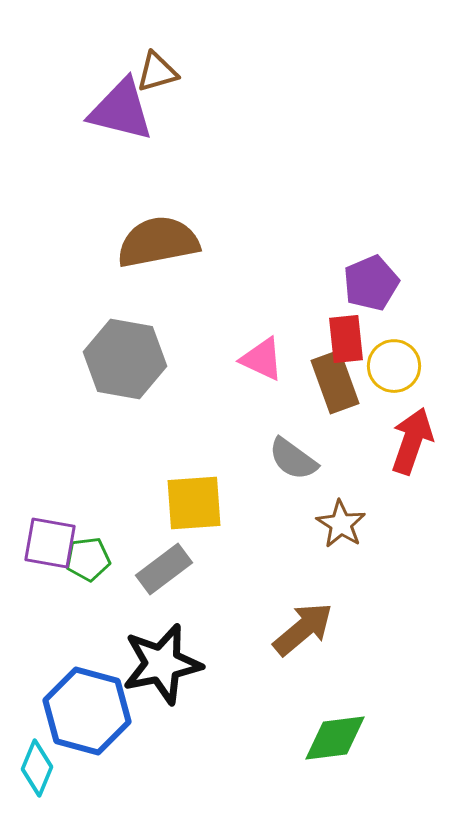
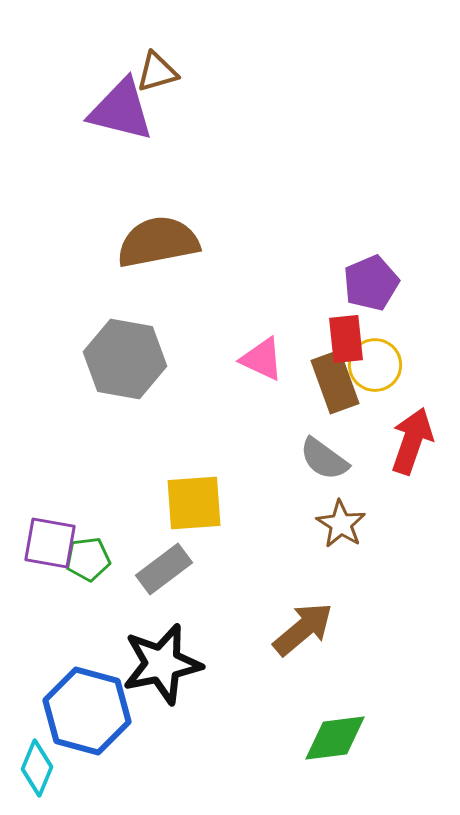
yellow circle: moved 19 px left, 1 px up
gray semicircle: moved 31 px right
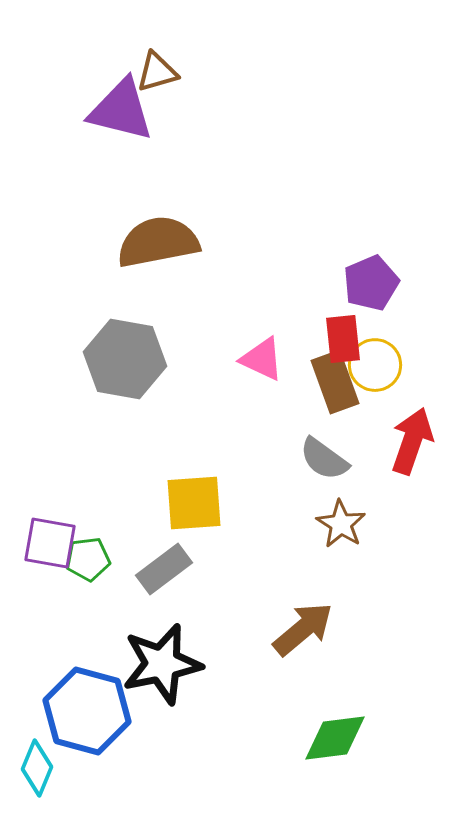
red rectangle: moved 3 px left
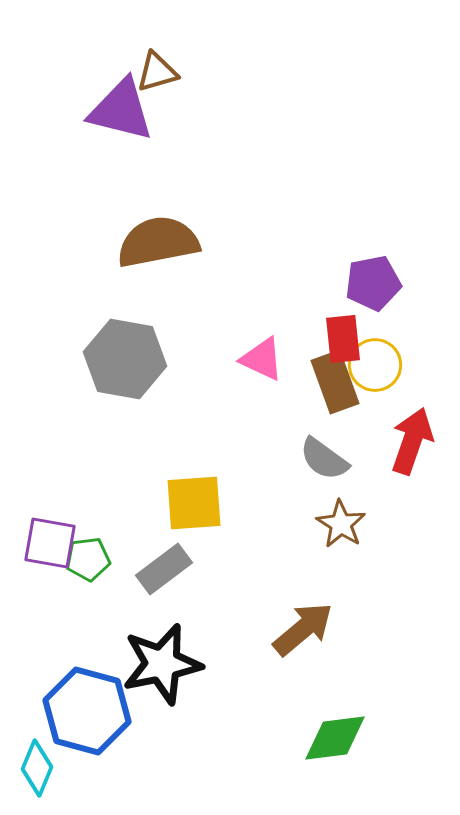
purple pentagon: moved 2 px right; rotated 12 degrees clockwise
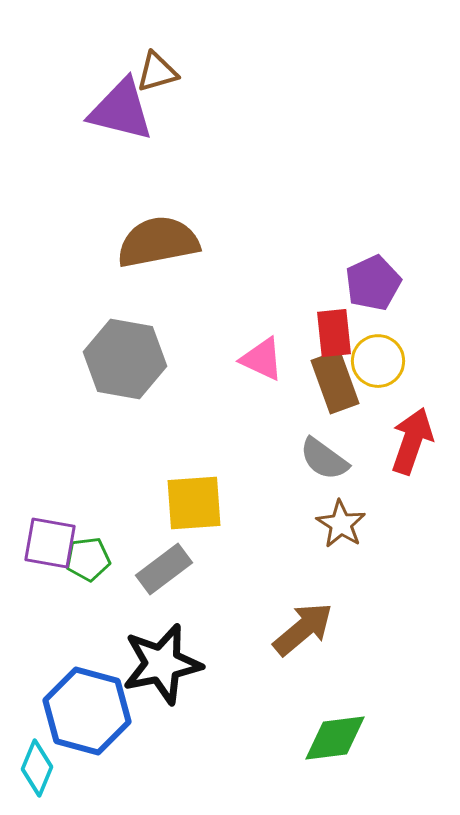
purple pentagon: rotated 14 degrees counterclockwise
red rectangle: moved 9 px left, 6 px up
yellow circle: moved 3 px right, 4 px up
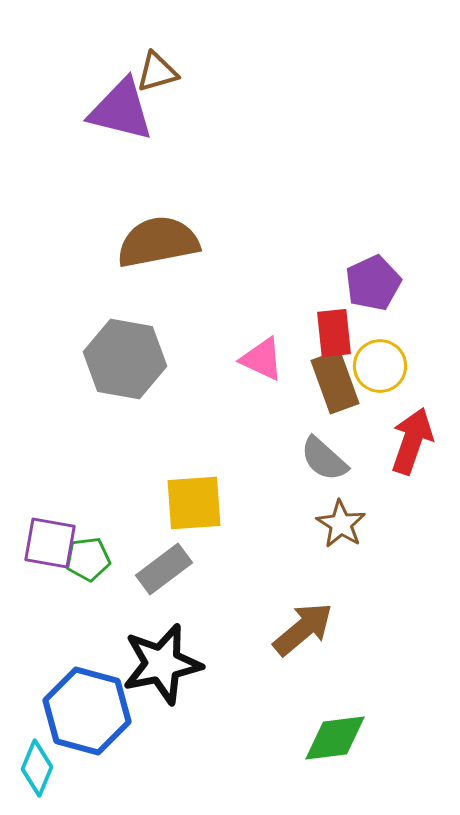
yellow circle: moved 2 px right, 5 px down
gray semicircle: rotated 6 degrees clockwise
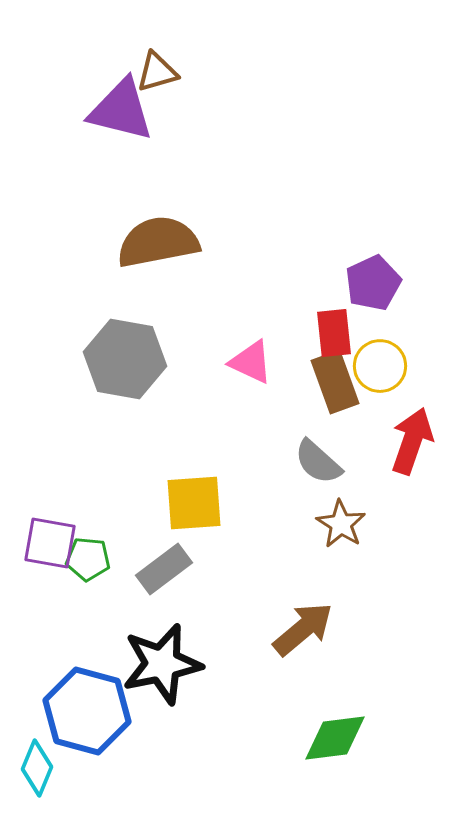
pink triangle: moved 11 px left, 3 px down
gray semicircle: moved 6 px left, 3 px down
green pentagon: rotated 12 degrees clockwise
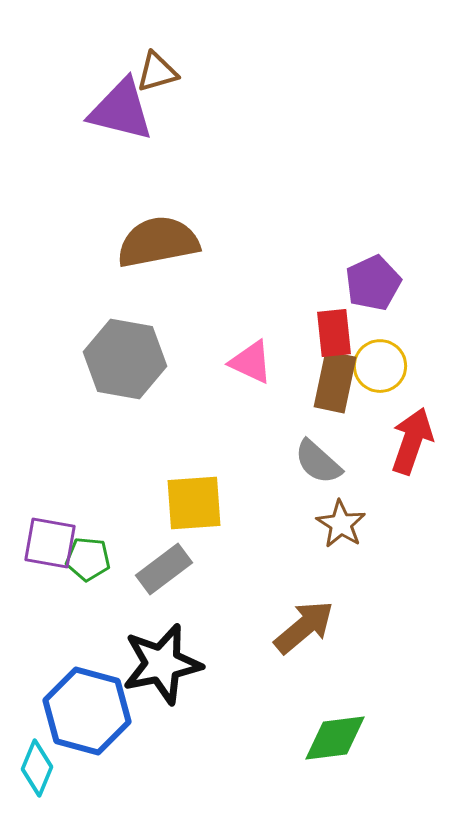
brown rectangle: rotated 32 degrees clockwise
brown arrow: moved 1 px right, 2 px up
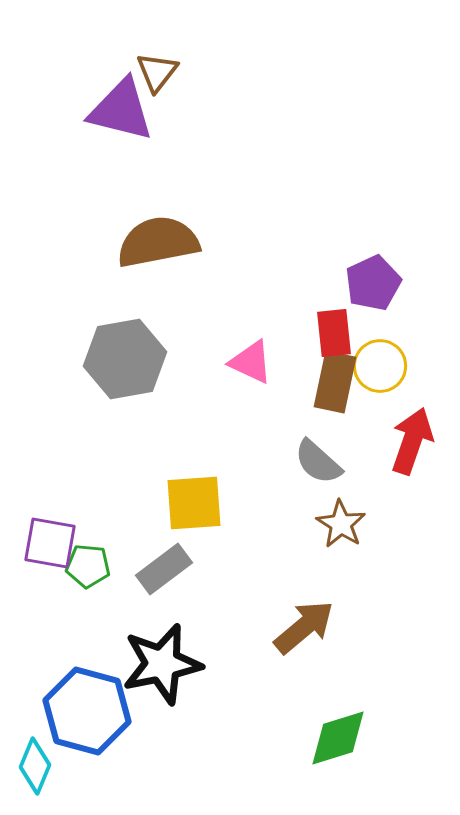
brown triangle: rotated 36 degrees counterclockwise
gray hexagon: rotated 20 degrees counterclockwise
green pentagon: moved 7 px down
green diamond: moved 3 px right; rotated 10 degrees counterclockwise
cyan diamond: moved 2 px left, 2 px up
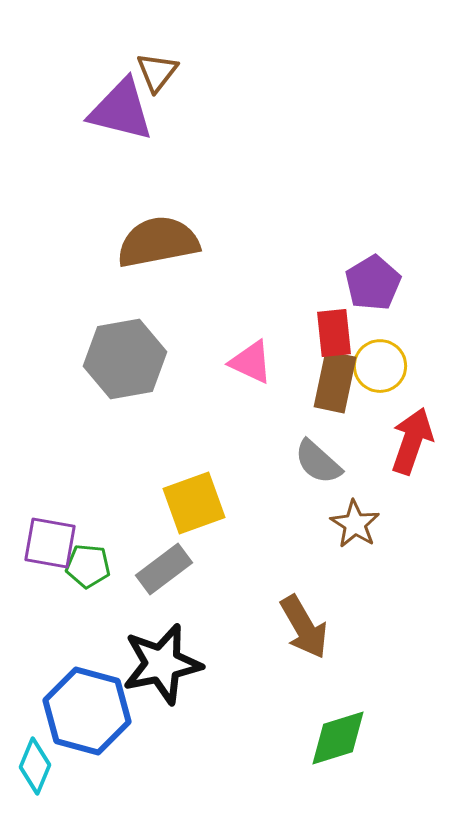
purple pentagon: rotated 6 degrees counterclockwise
yellow square: rotated 16 degrees counterclockwise
brown star: moved 14 px right
brown arrow: rotated 100 degrees clockwise
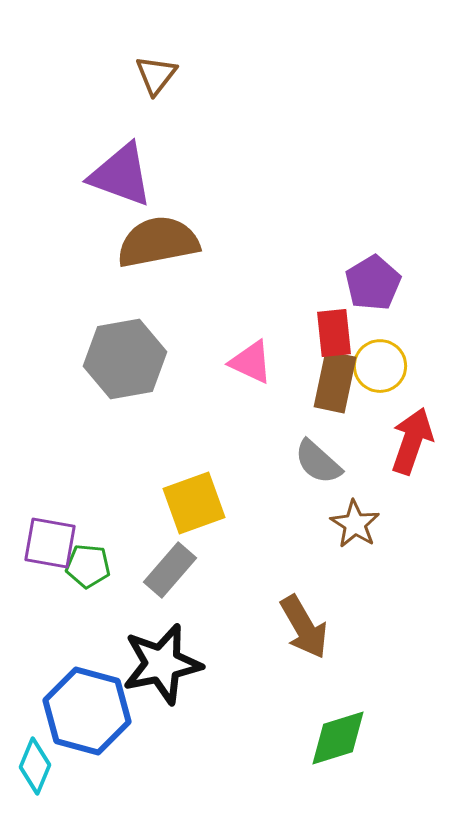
brown triangle: moved 1 px left, 3 px down
purple triangle: moved 65 px down; rotated 6 degrees clockwise
gray rectangle: moved 6 px right, 1 px down; rotated 12 degrees counterclockwise
